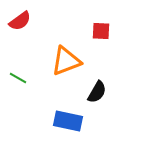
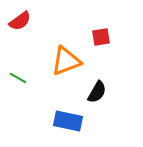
red square: moved 6 px down; rotated 12 degrees counterclockwise
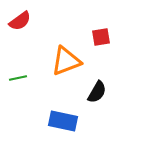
green line: rotated 42 degrees counterclockwise
blue rectangle: moved 5 px left
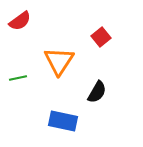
red square: rotated 30 degrees counterclockwise
orange triangle: moved 7 px left; rotated 36 degrees counterclockwise
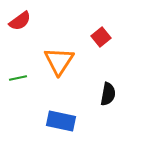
black semicircle: moved 11 px right, 2 px down; rotated 20 degrees counterclockwise
blue rectangle: moved 2 px left
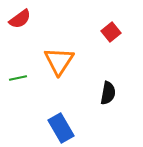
red semicircle: moved 2 px up
red square: moved 10 px right, 5 px up
black semicircle: moved 1 px up
blue rectangle: moved 7 px down; rotated 48 degrees clockwise
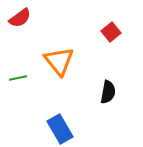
red semicircle: moved 1 px up
orange triangle: rotated 12 degrees counterclockwise
black semicircle: moved 1 px up
blue rectangle: moved 1 px left, 1 px down
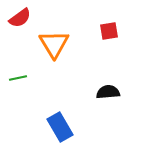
red square: moved 2 px left, 1 px up; rotated 30 degrees clockwise
orange triangle: moved 5 px left, 17 px up; rotated 8 degrees clockwise
black semicircle: rotated 105 degrees counterclockwise
blue rectangle: moved 2 px up
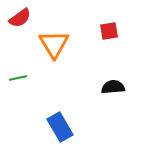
black semicircle: moved 5 px right, 5 px up
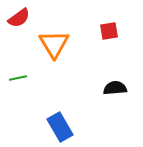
red semicircle: moved 1 px left
black semicircle: moved 2 px right, 1 px down
